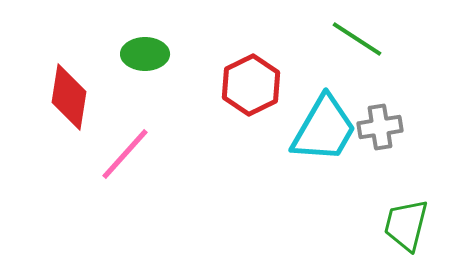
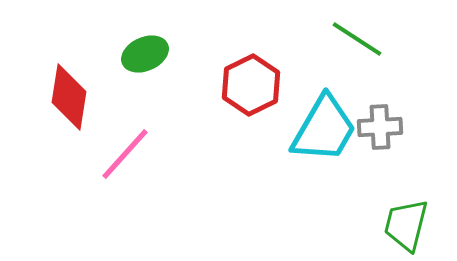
green ellipse: rotated 24 degrees counterclockwise
gray cross: rotated 6 degrees clockwise
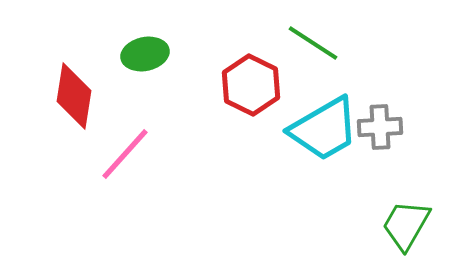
green line: moved 44 px left, 4 px down
green ellipse: rotated 12 degrees clockwise
red hexagon: rotated 8 degrees counterclockwise
red diamond: moved 5 px right, 1 px up
cyan trapezoid: rotated 30 degrees clockwise
green trapezoid: rotated 16 degrees clockwise
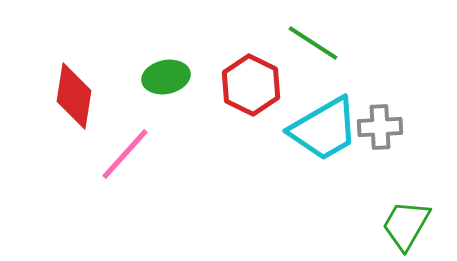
green ellipse: moved 21 px right, 23 px down
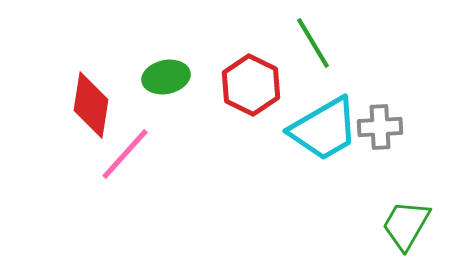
green line: rotated 26 degrees clockwise
red diamond: moved 17 px right, 9 px down
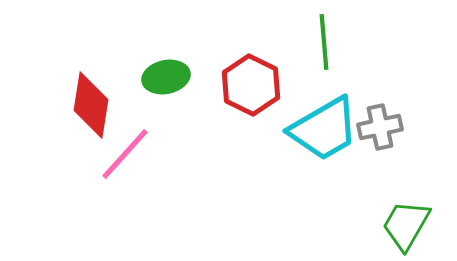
green line: moved 11 px right, 1 px up; rotated 26 degrees clockwise
gray cross: rotated 9 degrees counterclockwise
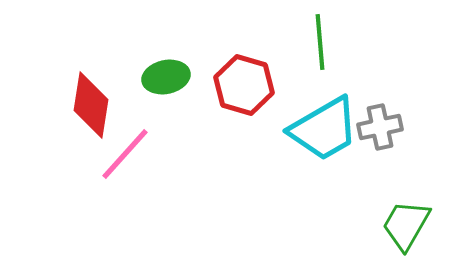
green line: moved 4 px left
red hexagon: moved 7 px left; rotated 10 degrees counterclockwise
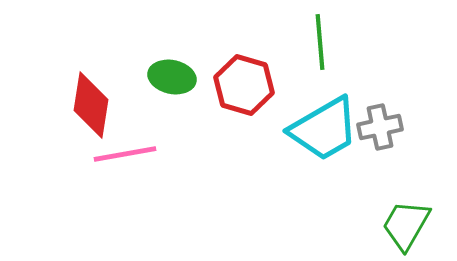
green ellipse: moved 6 px right; rotated 24 degrees clockwise
pink line: rotated 38 degrees clockwise
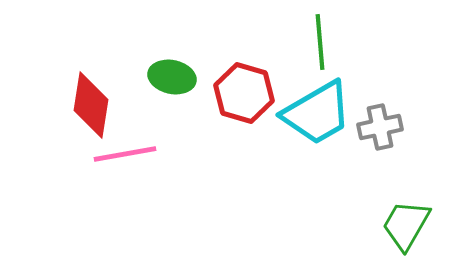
red hexagon: moved 8 px down
cyan trapezoid: moved 7 px left, 16 px up
